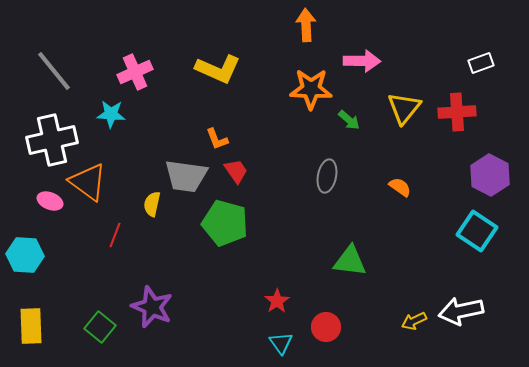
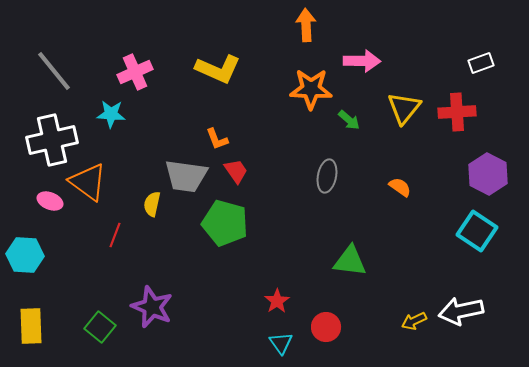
purple hexagon: moved 2 px left, 1 px up
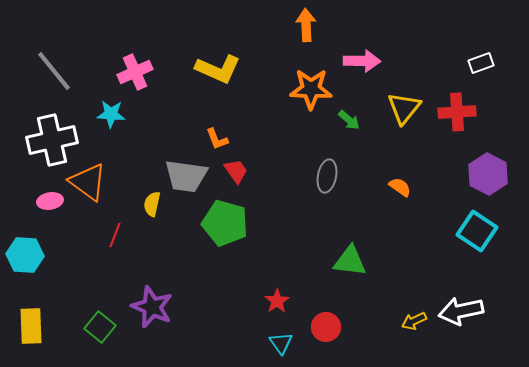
pink ellipse: rotated 30 degrees counterclockwise
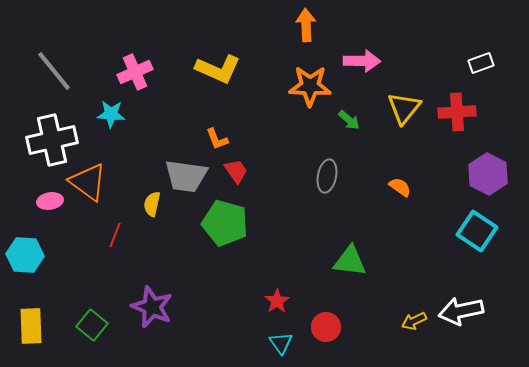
orange star: moved 1 px left, 3 px up
green square: moved 8 px left, 2 px up
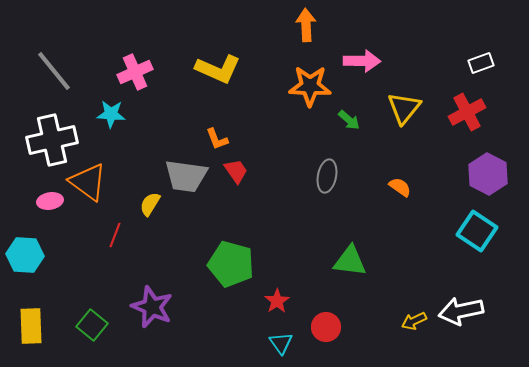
red cross: moved 10 px right; rotated 24 degrees counterclockwise
yellow semicircle: moved 2 px left; rotated 20 degrees clockwise
green pentagon: moved 6 px right, 41 px down
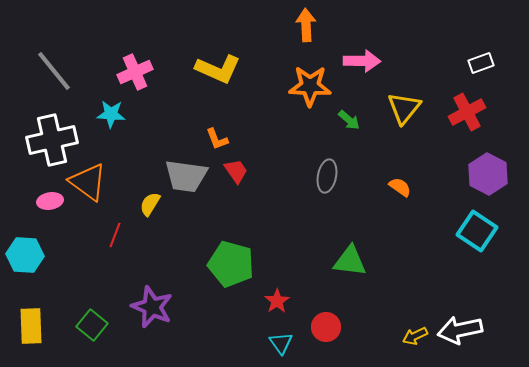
white arrow: moved 1 px left, 19 px down
yellow arrow: moved 1 px right, 15 px down
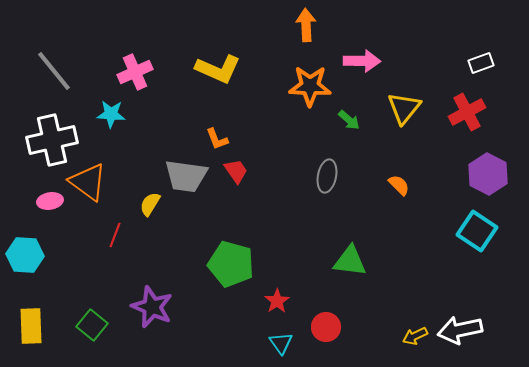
orange semicircle: moved 1 px left, 2 px up; rotated 10 degrees clockwise
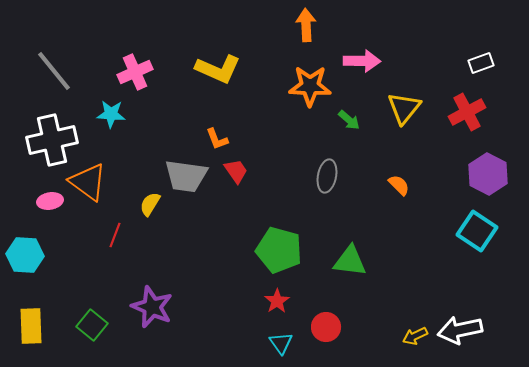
green pentagon: moved 48 px right, 14 px up
